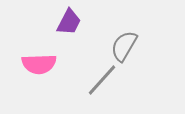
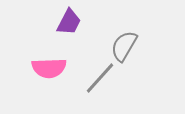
pink semicircle: moved 10 px right, 4 px down
gray line: moved 2 px left, 2 px up
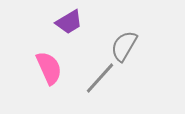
purple trapezoid: rotated 32 degrees clockwise
pink semicircle: rotated 112 degrees counterclockwise
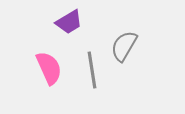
gray line: moved 8 px left, 8 px up; rotated 51 degrees counterclockwise
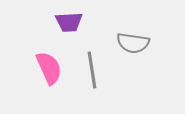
purple trapezoid: rotated 28 degrees clockwise
gray semicircle: moved 9 px right, 3 px up; rotated 112 degrees counterclockwise
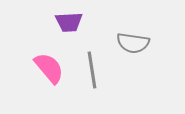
pink semicircle: rotated 16 degrees counterclockwise
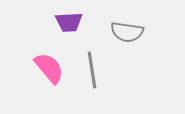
gray semicircle: moved 6 px left, 11 px up
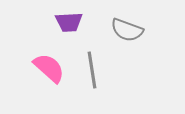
gray semicircle: moved 2 px up; rotated 12 degrees clockwise
pink semicircle: rotated 8 degrees counterclockwise
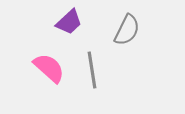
purple trapezoid: rotated 40 degrees counterclockwise
gray semicircle: rotated 84 degrees counterclockwise
